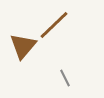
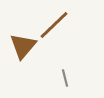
gray line: rotated 12 degrees clockwise
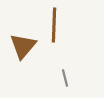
brown line: rotated 44 degrees counterclockwise
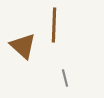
brown triangle: rotated 28 degrees counterclockwise
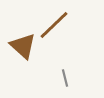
brown line: rotated 44 degrees clockwise
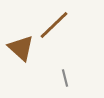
brown triangle: moved 2 px left, 2 px down
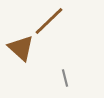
brown line: moved 5 px left, 4 px up
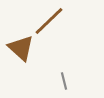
gray line: moved 1 px left, 3 px down
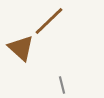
gray line: moved 2 px left, 4 px down
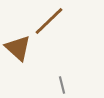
brown triangle: moved 3 px left
